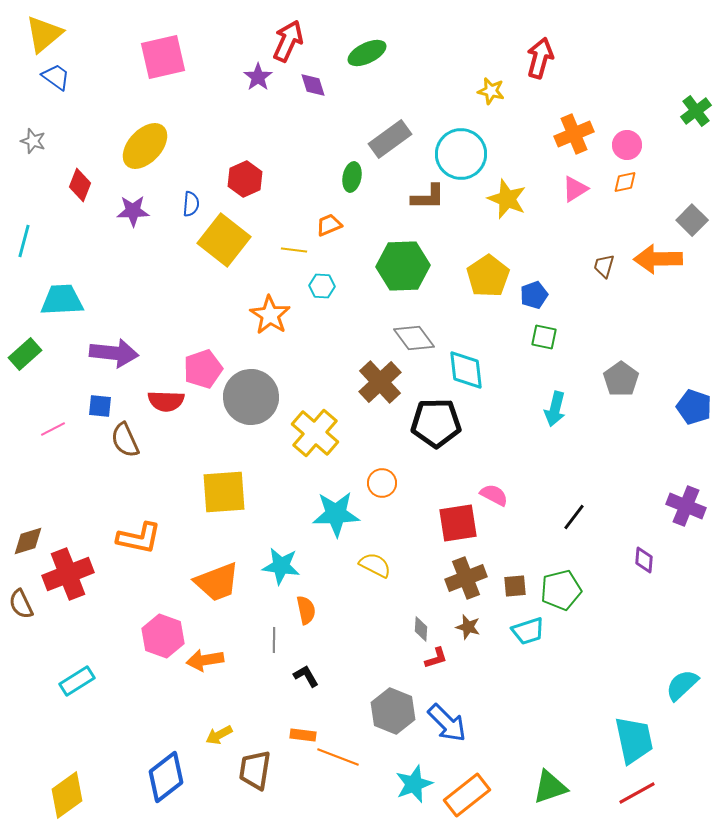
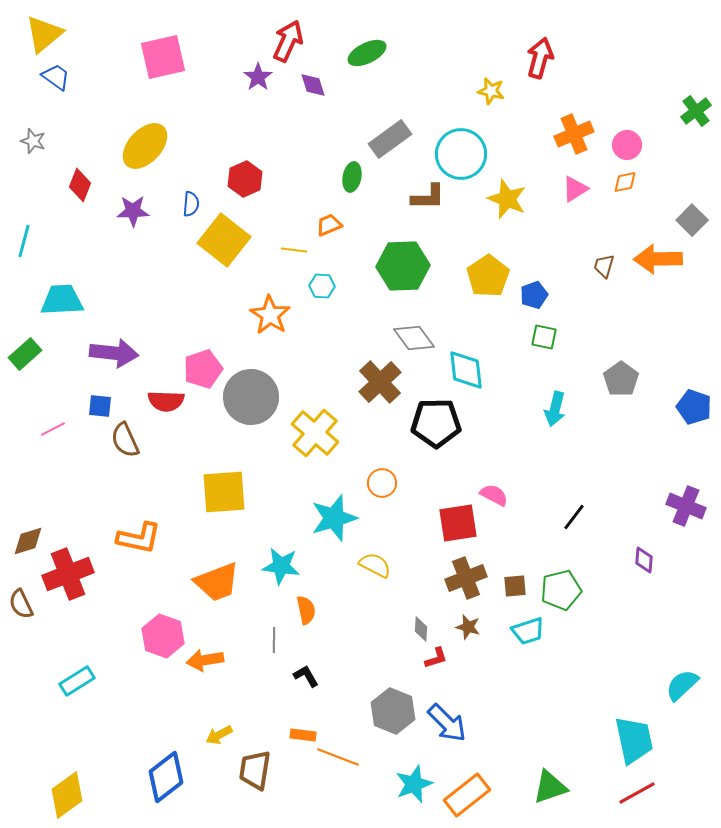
cyan star at (336, 514): moved 2 px left, 4 px down; rotated 15 degrees counterclockwise
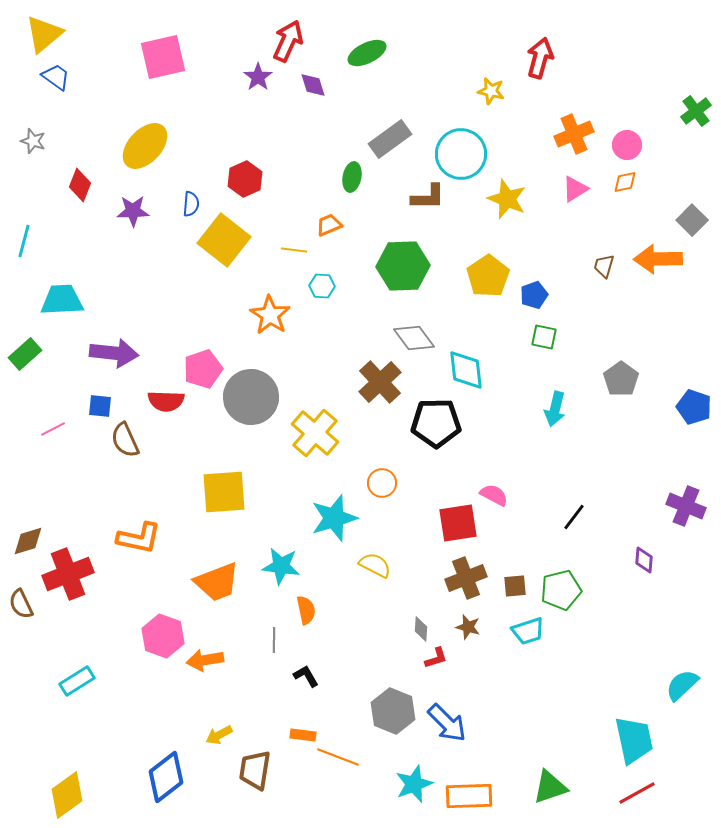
orange rectangle at (467, 795): moved 2 px right, 1 px down; rotated 36 degrees clockwise
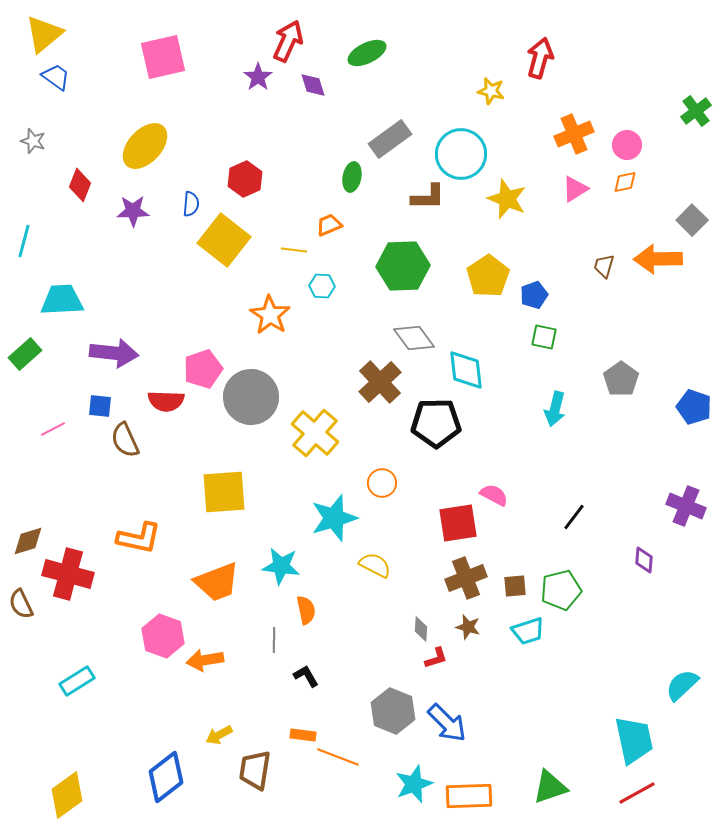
red cross at (68, 574): rotated 36 degrees clockwise
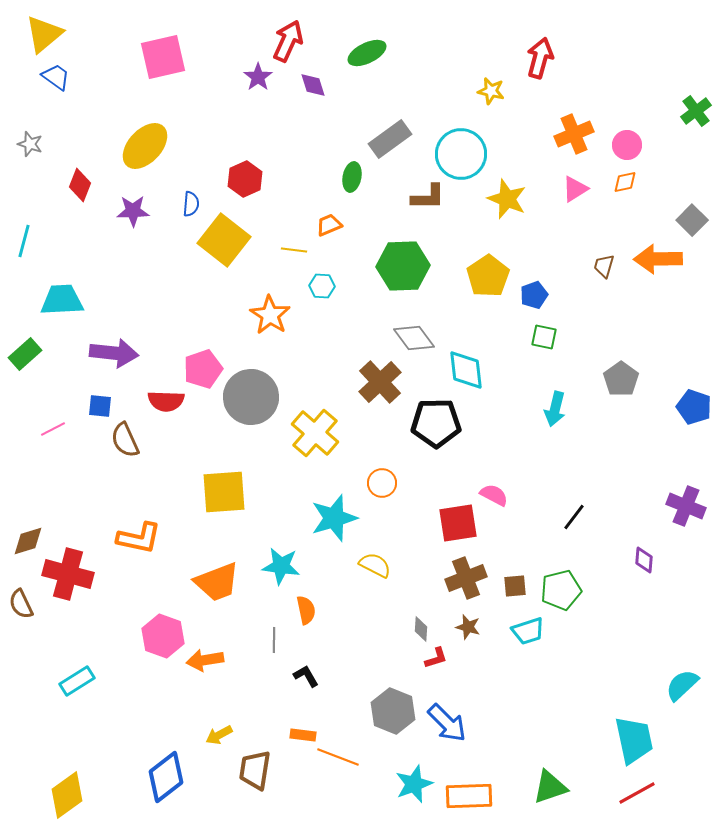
gray star at (33, 141): moved 3 px left, 3 px down
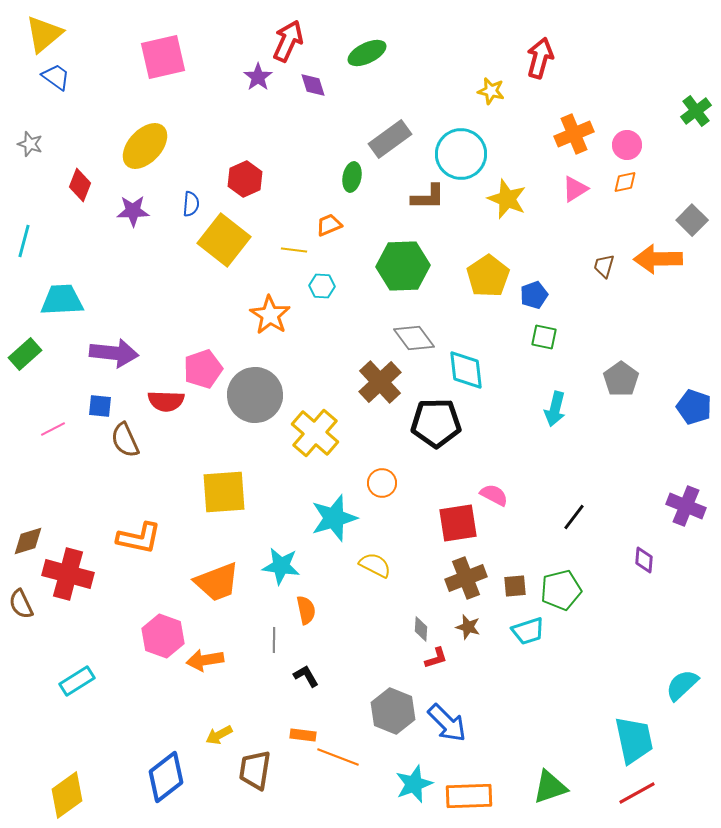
gray circle at (251, 397): moved 4 px right, 2 px up
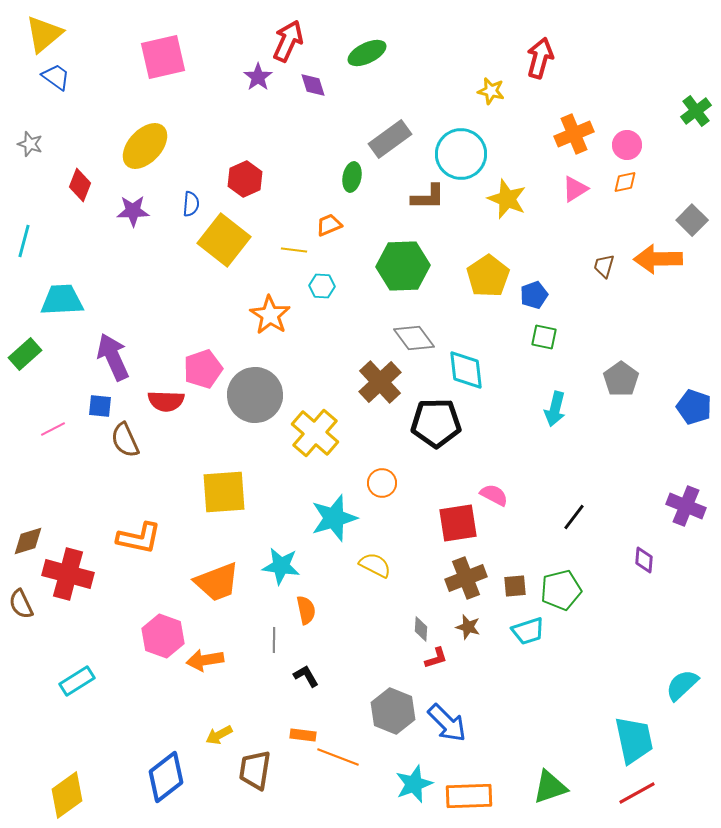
purple arrow at (114, 353): moved 1 px left, 4 px down; rotated 120 degrees counterclockwise
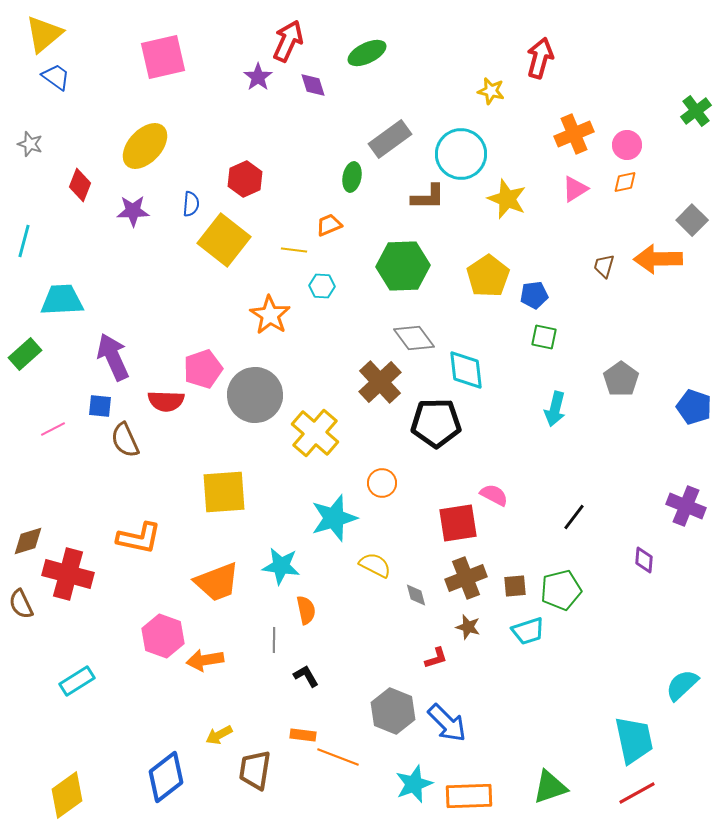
blue pentagon at (534, 295): rotated 12 degrees clockwise
gray diamond at (421, 629): moved 5 px left, 34 px up; rotated 20 degrees counterclockwise
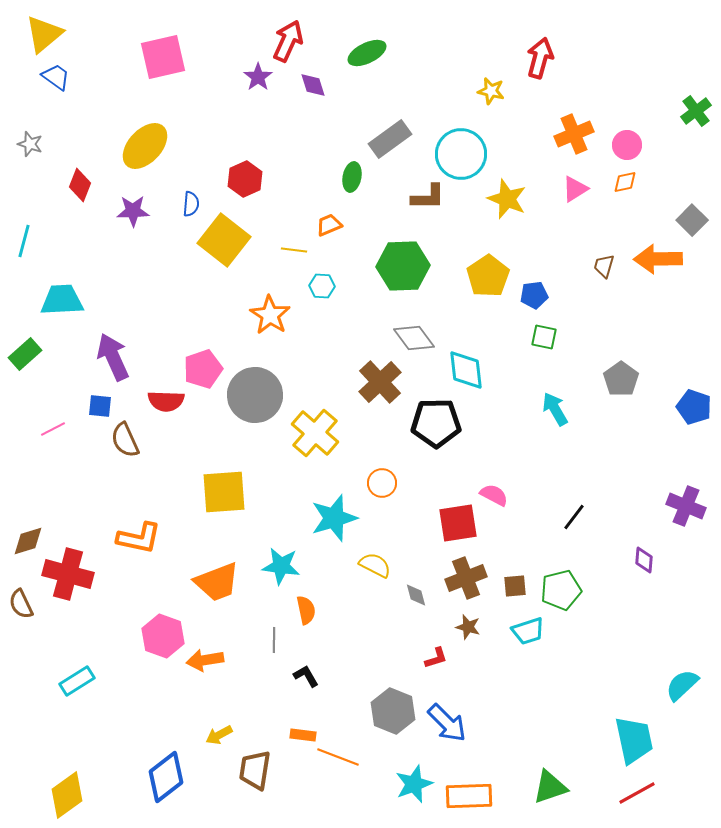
cyan arrow at (555, 409): rotated 136 degrees clockwise
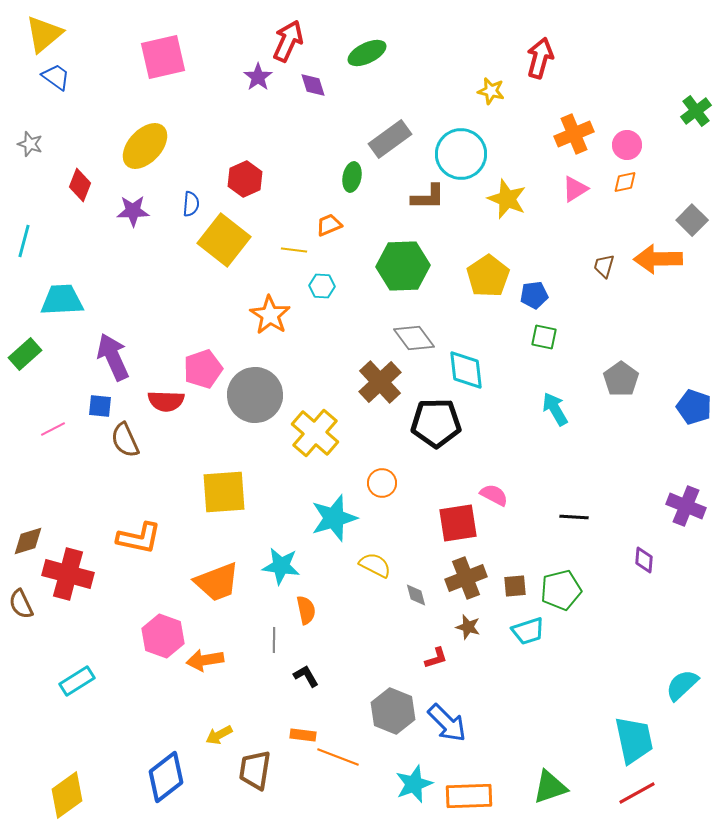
black line at (574, 517): rotated 56 degrees clockwise
